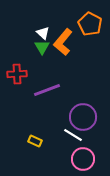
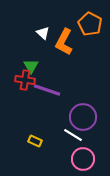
orange L-shape: moved 1 px right; rotated 12 degrees counterclockwise
green triangle: moved 11 px left, 19 px down
red cross: moved 8 px right, 6 px down; rotated 12 degrees clockwise
purple line: rotated 40 degrees clockwise
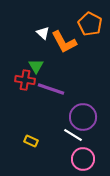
orange L-shape: rotated 56 degrees counterclockwise
green triangle: moved 5 px right
purple line: moved 4 px right, 1 px up
yellow rectangle: moved 4 px left
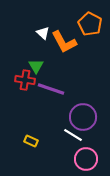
pink circle: moved 3 px right
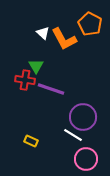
orange L-shape: moved 3 px up
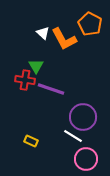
white line: moved 1 px down
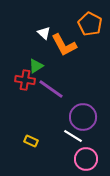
white triangle: moved 1 px right
orange L-shape: moved 6 px down
green triangle: rotated 28 degrees clockwise
purple line: rotated 16 degrees clockwise
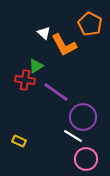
purple line: moved 5 px right, 3 px down
yellow rectangle: moved 12 px left
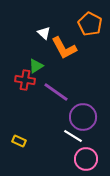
orange L-shape: moved 3 px down
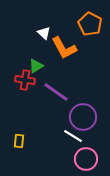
yellow rectangle: rotated 72 degrees clockwise
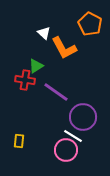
pink circle: moved 20 px left, 9 px up
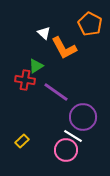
yellow rectangle: moved 3 px right; rotated 40 degrees clockwise
